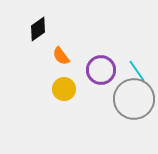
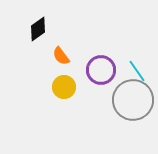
yellow circle: moved 2 px up
gray circle: moved 1 px left, 1 px down
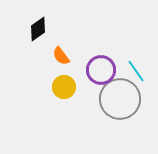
cyan line: moved 1 px left
gray circle: moved 13 px left, 1 px up
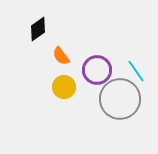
purple circle: moved 4 px left
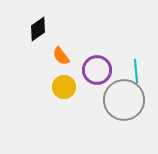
cyan line: rotated 30 degrees clockwise
gray circle: moved 4 px right, 1 px down
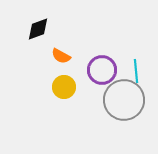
black diamond: rotated 15 degrees clockwise
orange semicircle: rotated 24 degrees counterclockwise
purple circle: moved 5 px right
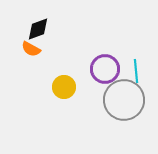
orange semicircle: moved 30 px left, 7 px up
purple circle: moved 3 px right, 1 px up
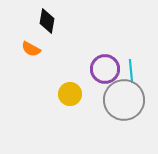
black diamond: moved 9 px right, 8 px up; rotated 60 degrees counterclockwise
cyan line: moved 5 px left
yellow circle: moved 6 px right, 7 px down
